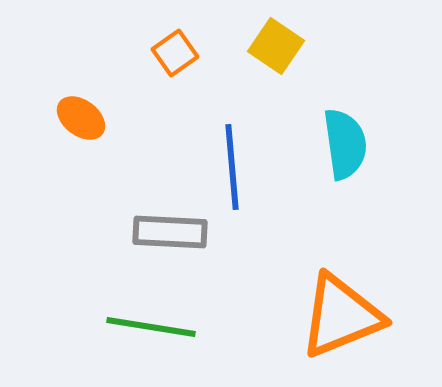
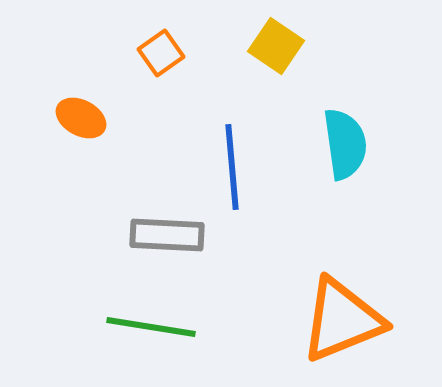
orange square: moved 14 px left
orange ellipse: rotated 9 degrees counterclockwise
gray rectangle: moved 3 px left, 3 px down
orange triangle: moved 1 px right, 4 px down
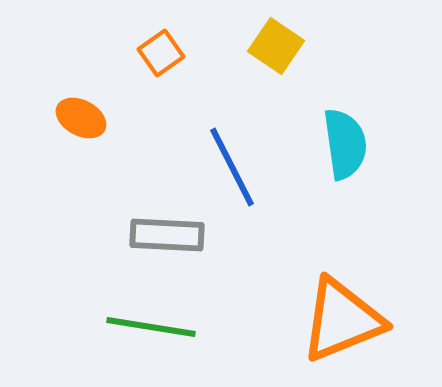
blue line: rotated 22 degrees counterclockwise
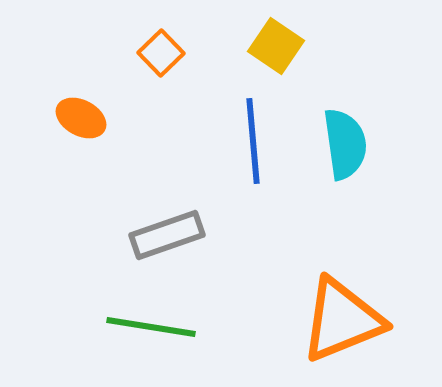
orange square: rotated 9 degrees counterclockwise
blue line: moved 21 px right, 26 px up; rotated 22 degrees clockwise
gray rectangle: rotated 22 degrees counterclockwise
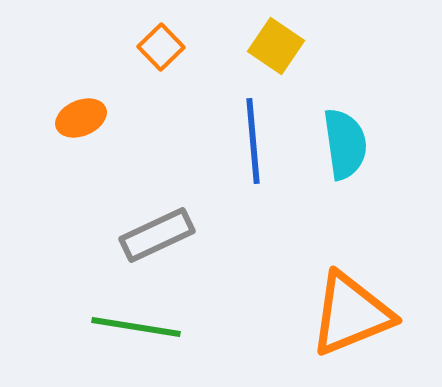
orange square: moved 6 px up
orange ellipse: rotated 51 degrees counterclockwise
gray rectangle: moved 10 px left; rotated 6 degrees counterclockwise
orange triangle: moved 9 px right, 6 px up
green line: moved 15 px left
